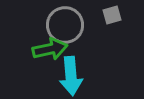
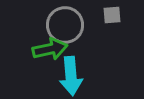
gray square: rotated 12 degrees clockwise
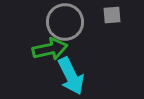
gray circle: moved 3 px up
cyan arrow: rotated 21 degrees counterclockwise
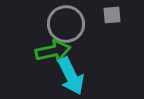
gray circle: moved 1 px right, 2 px down
green arrow: moved 3 px right, 2 px down
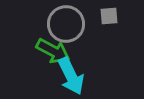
gray square: moved 3 px left, 1 px down
green arrow: rotated 40 degrees clockwise
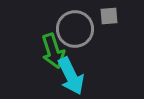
gray circle: moved 9 px right, 5 px down
green arrow: rotated 44 degrees clockwise
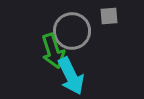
gray circle: moved 3 px left, 2 px down
